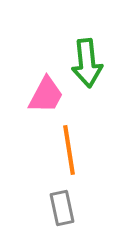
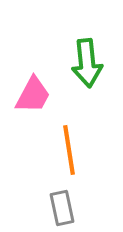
pink trapezoid: moved 13 px left
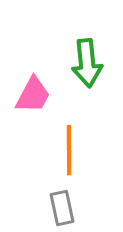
orange line: rotated 9 degrees clockwise
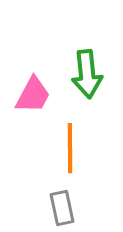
green arrow: moved 11 px down
orange line: moved 1 px right, 2 px up
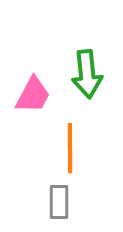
gray rectangle: moved 3 px left, 6 px up; rotated 12 degrees clockwise
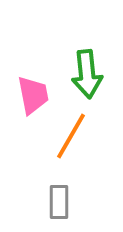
pink trapezoid: rotated 39 degrees counterclockwise
orange line: moved 1 px right, 12 px up; rotated 30 degrees clockwise
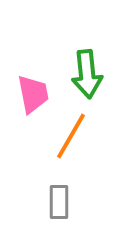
pink trapezoid: moved 1 px up
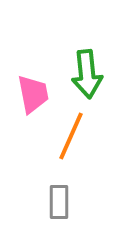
orange line: rotated 6 degrees counterclockwise
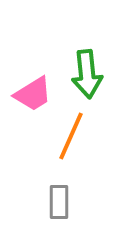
pink trapezoid: rotated 69 degrees clockwise
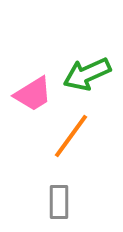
green arrow: rotated 72 degrees clockwise
orange line: rotated 12 degrees clockwise
